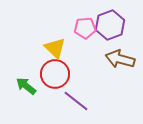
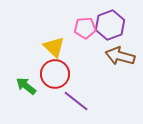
yellow triangle: moved 1 px left, 1 px up
brown arrow: moved 3 px up
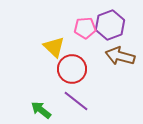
red circle: moved 17 px right, 5 px up
green arrow: moved 15 px right, 24 px down
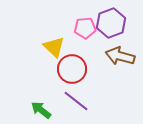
purple hexagon: moved 1 px right, 2 px up
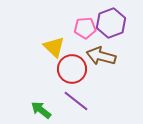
brown arrow: moved 19 px left
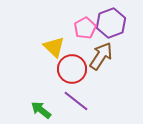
pink pentagon: rotated 25 degrees counterclockwise
brown arrow: rotated 108 degrees clockwise
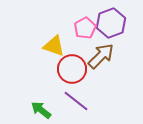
yellow triangle: moved 1 px up; rotated 25 degrees counterclockwise
brown arrow: rotated 12 degrees clockwise
